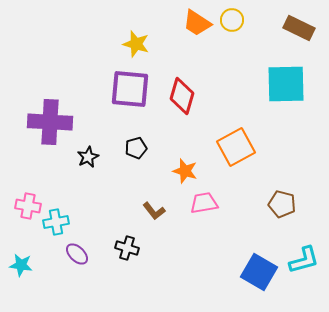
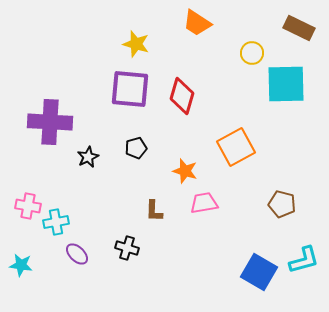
yellow circle: moved 20 px right, 33 px down
brown L-shape: rotated 40 degrees clockwise
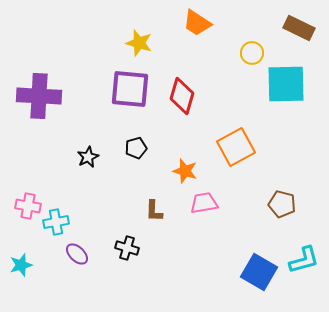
yellow star: moved 3 px right, 1 px up
purple cross: moved 11 px left, 26 px up
cyan star: rotated 25 degrees counterclockwise
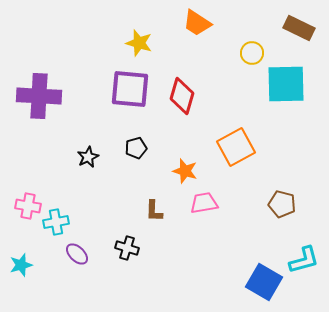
blue square: moved 5 px right, 10 px down
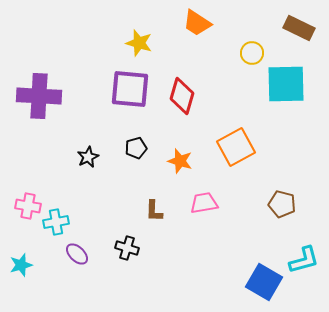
orange star: moved 5 px left, 10 px up
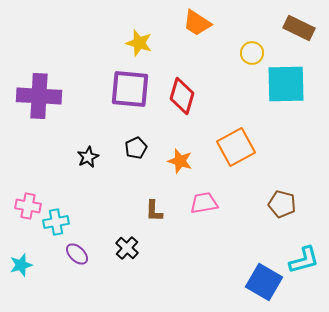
black pentagon: rotated 10 degrees counterclockwise
black cross: rotated 25 degrees clockwise
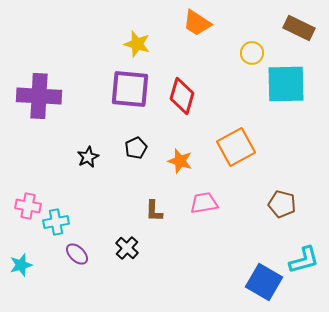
yellow star: moved 2 px left, 1 px down
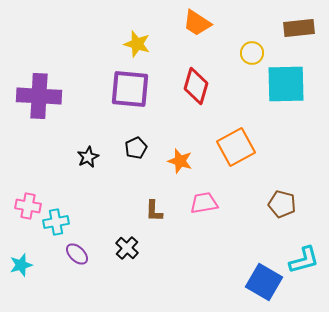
brown rectangle: rotated 32 degrees counterclockwise
red diamond: moved 14 px right, 10 px up
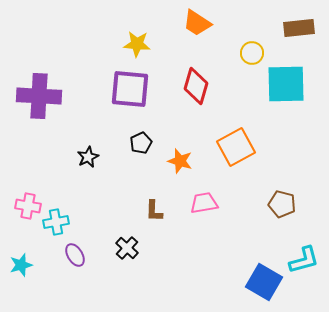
yellow star: rotated 12 degrees counterclockwise
black pentagon: moved 5 px right, 5 px up
purple ellipse: moved 2 px left, 1 px down; rotated 15 degrees clockwise
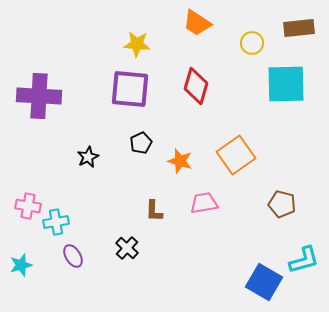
yellow circle: moved 10 px up
orange square: moved 8 px down; rotated 6 degrees counterclockwise
purple ellipse: moved 2 px left, 1 px down
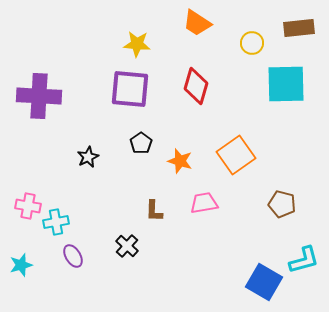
black pentagon: rotated 10 degrees counterclockwise
black cross: moved 2 px up
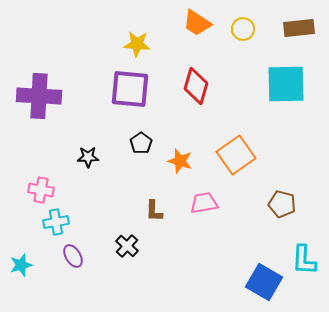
yellow circle: moved 9 px left, 14 px up
black star: rotated 25 degrees clockwise
pink cross: moved 13 px right, 16 px up
cyan L-shape: rotated 108 degrees clockwise
